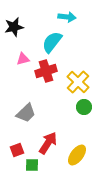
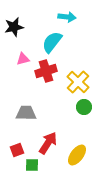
gray trapezoid: rotated 135 degrees counterclockwise
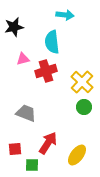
cyan arrow: moved 2 px left, 2 px up
cyan semicircle: rotated 45 degrees counterclockwise
yellow cross: moved 4 px right
gray trapezoid: rotated 20 degrees clockwise
red square: moved 2 px left, 1 px up; rotated 16 degrees clockwise
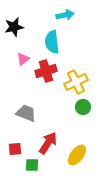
cyan arrow: rotated 18 degrees counterclockwise
pink triangle: rotated 24 degrees counterclockwise
yellow cross: moved 6 px left; rotated 20 degrees clockwise
green circle: moved 1 px left
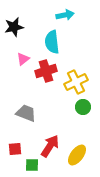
red arrow: moved 2 px right, 3 px down
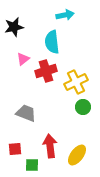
red arrow: rotated 40 degrees counterclockwise
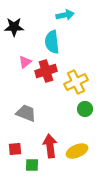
black star: rotated 12 degrees clockwise
pink triangle: moved 2 px right, 3 px down
green circle: moved 2 px right, 2 px down
yellow ellipse: moved 4 px up; rotated 30 degrees clockwise
